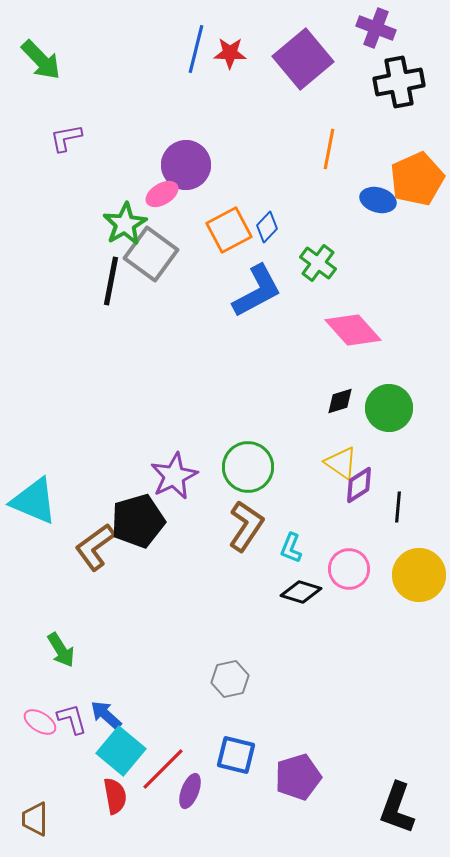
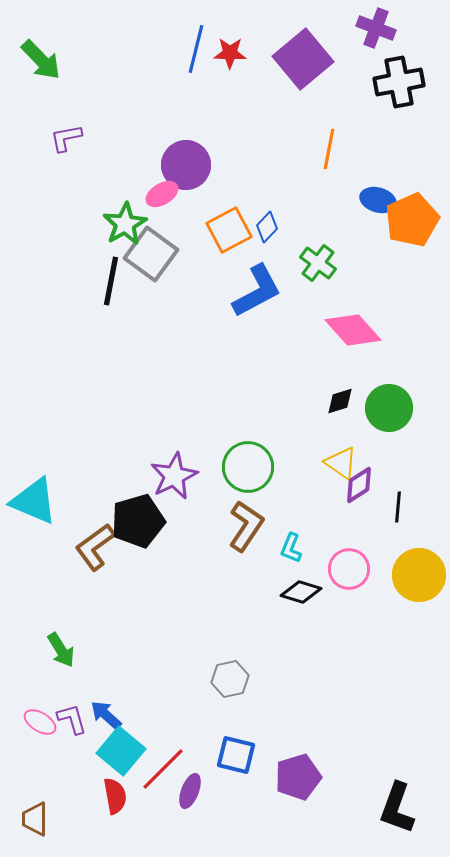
orange pentagon at (417, 179): moved 5 px left, 41 px down
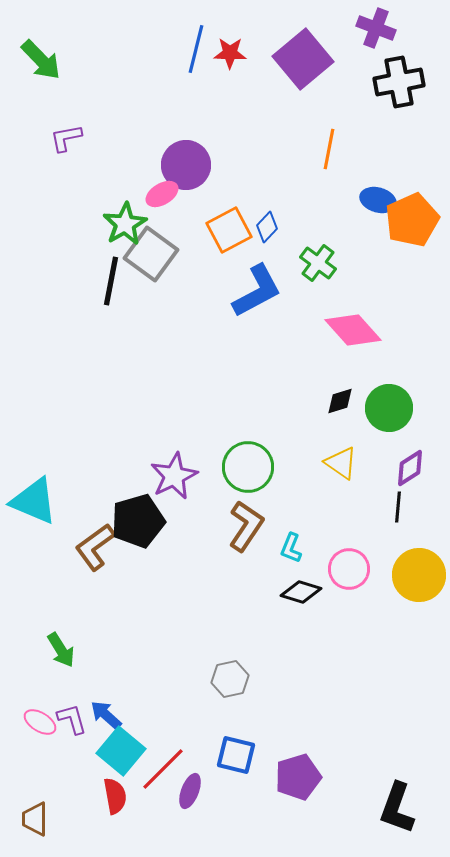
purple diamond at (359, 485): moved 51 px right, 17 px up
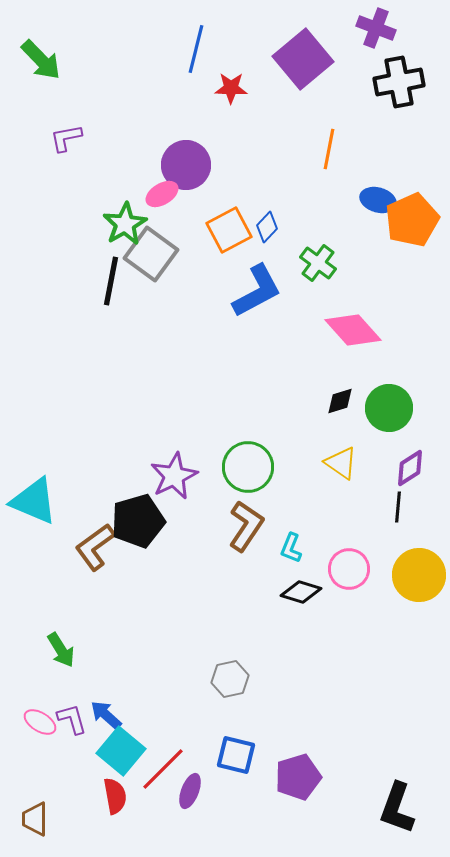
red star at (230, 53): moved 1 px right, 35 px down
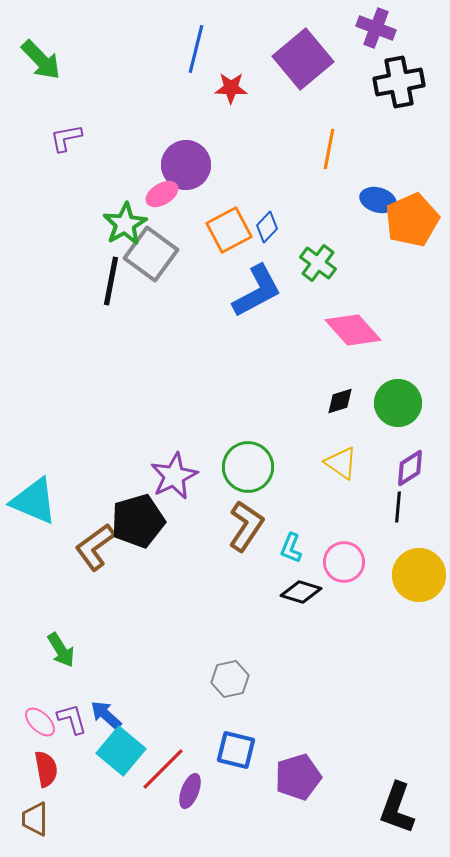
green circle at (389, 408): moved 9 px right, 5 px up
pink circle at (349, 569): moved 5 px left, 7 px up
pink ellipse at (40, 722): rotated 12 degrees clockwise
blue square at (236, 755): moved 5 px up
red semicircle at (115, 796): moved 69 px left, 27 px up
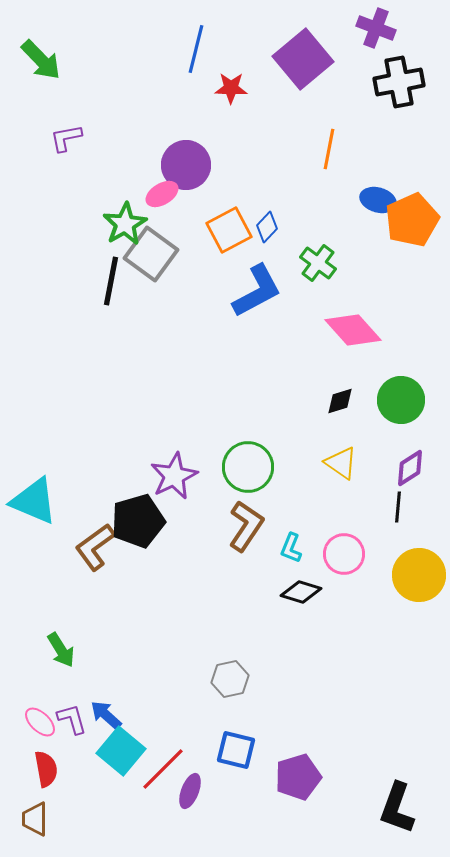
green circle at (398, 403): moved 3 px right, 3 px up
pink circle at (344, 562): moved 8 px up
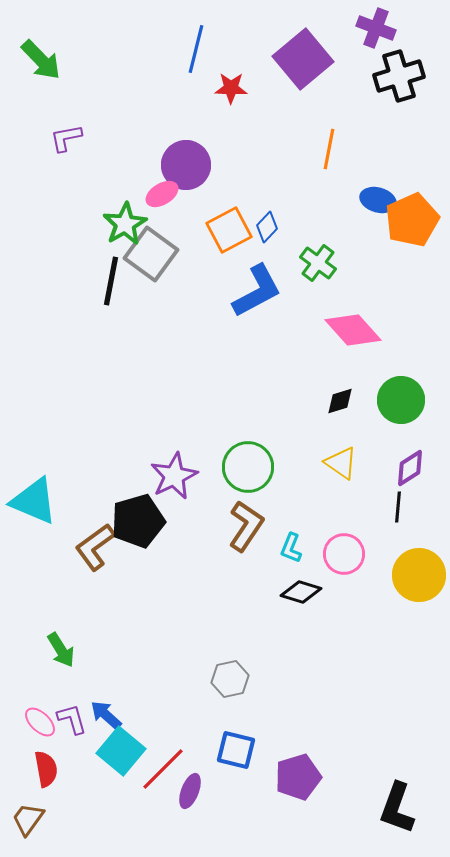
black cross at (399, 82): moved 6 px up; rotated 6 degrees counterclockwise
brown trapezoid at (35, 819): moved 7 px left; rotated 36 degrees clockwise
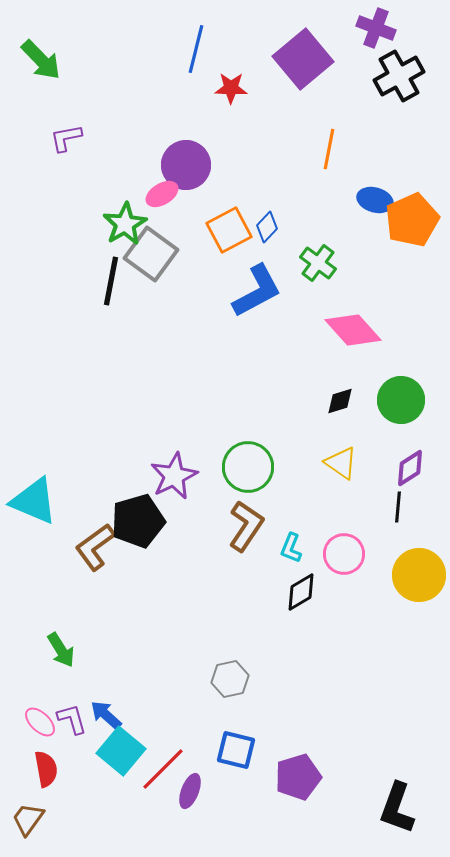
black cross at (399, 76): rotated 12 degrees counterclockwise
blue ellipse at (378, 200): moved 3 px left
black diamond at (301, 592): rotated 48 degrees counterclockwise
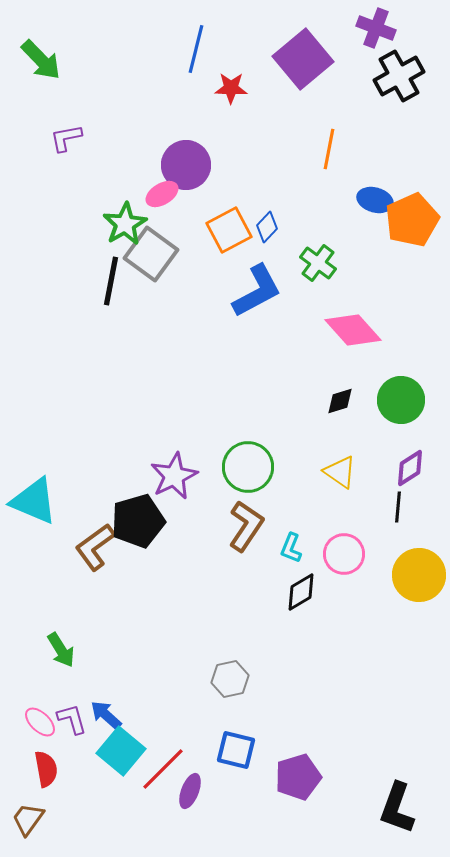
yellow triangle at (341, 463): moved 1 px left, 9 px down
